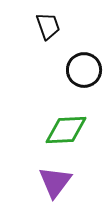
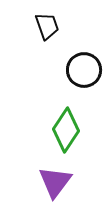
black trapezoid: moved 1 px left
green diamond: rotated 54 degrees counterclockwise
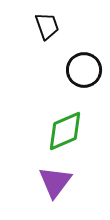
green diamond: moved 1 px left, 1 px down; rotated 33 degrees clockwise
